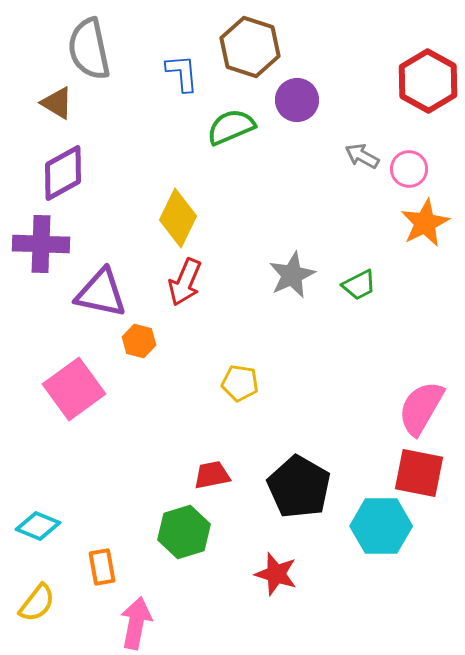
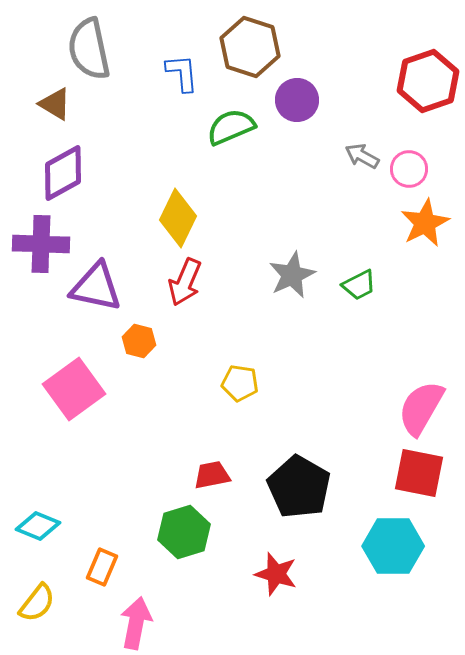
red hexagon: rotated 12 degrees clockwise
brown triangle: moved 2 px left, 1 px down
purple triangle: moved 5 px left, 6 px up
cyan hexagon: moved 12 px right, 20 px down
orange rectangle: rotated 33 degrees clockwise
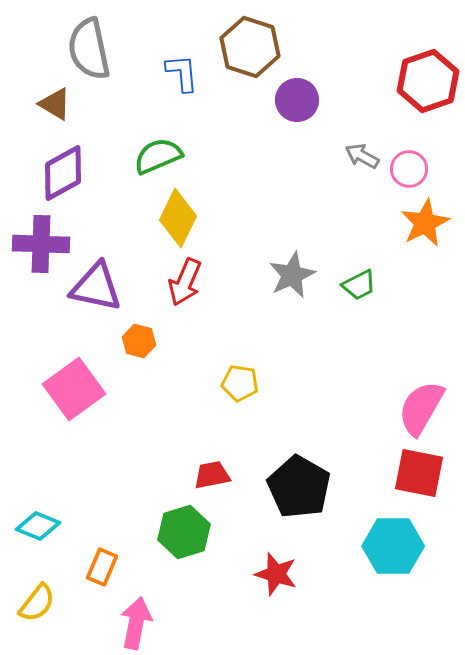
green semicircle: moved 73 px left, 29 px down
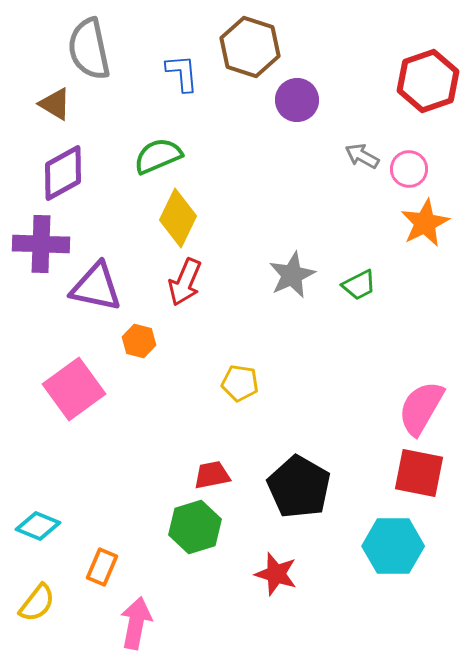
green hexagon: moved 11 px right, 5 px up
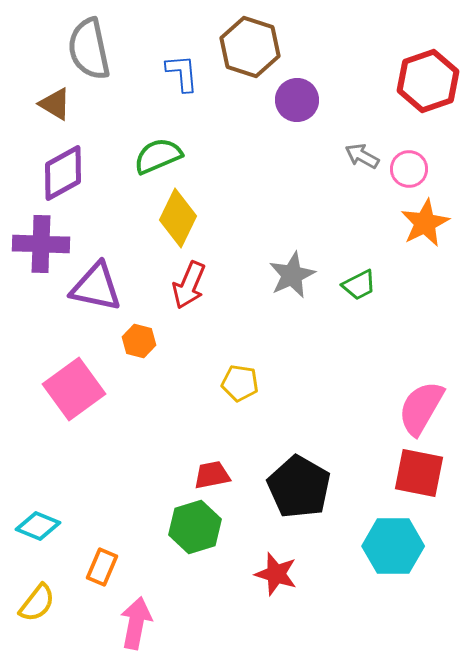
red arrow: moved 4 px right, 3 px down
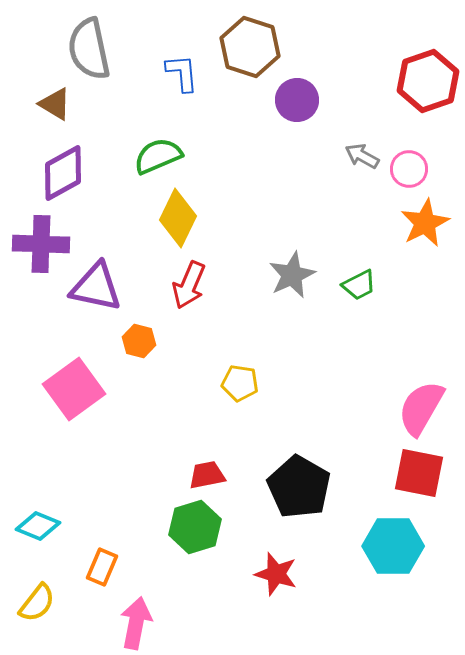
red trapezoid: moved 5 px left
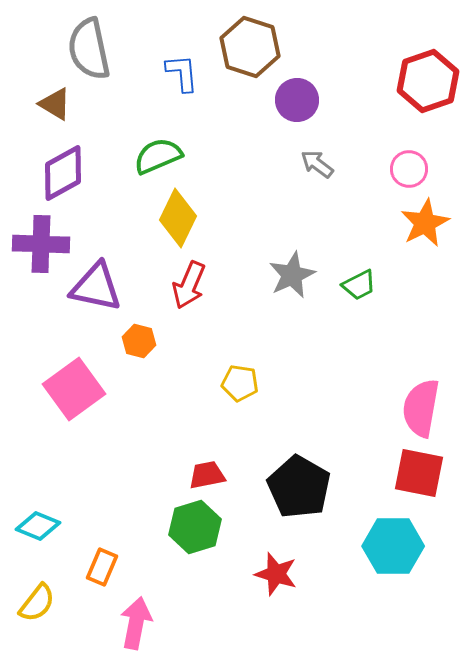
gray arrow: moved 45 px left, 8 px down; rotated 8 degrees clockwise
pink semicircle: rotated 20 degrees counterclockwise
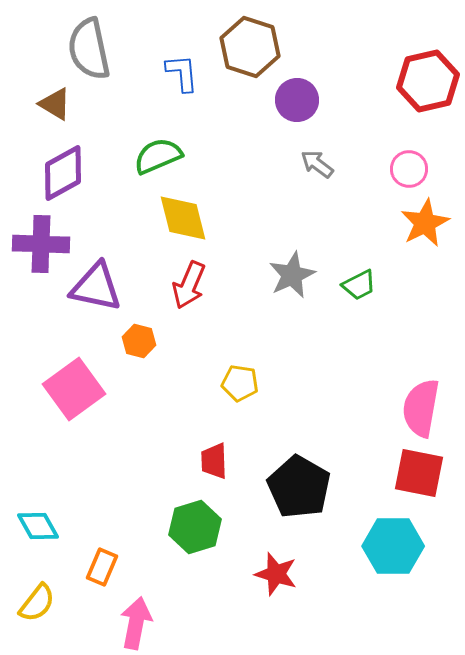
red hexagon: rotated 6 degrees clockwise
yellow diamond: moved 5 px right; rotated 40 degrees counterclockwise
red trapezoid: moved 7 px right, 14 px up; rotated 81 degrees counterclockwise
cyan diamond: rotated 39 degrees clockwise
